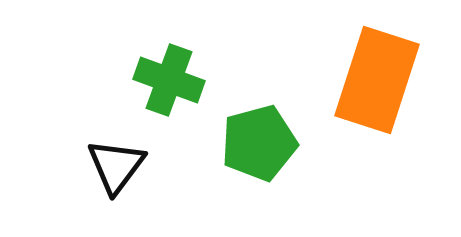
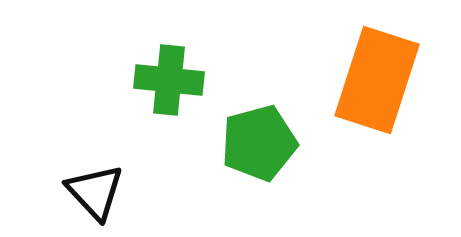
green cross: rotated 14 degrees counterclockwise
black triangle: moved 21 px left, 26 px down; rotated 20 degrees counterclockwise
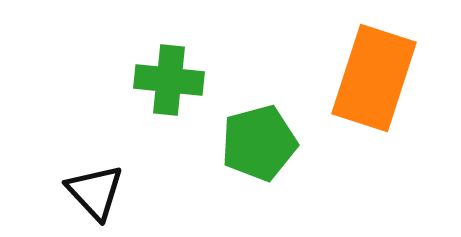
orange rectangle: moved 3 px left, 2 px up
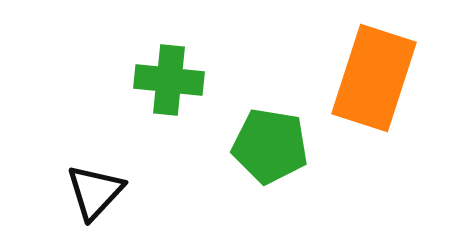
green pentagon: moved 11 px right, 3 px down; rotated 24 degrees clockwise
black triangle: rotated 26 degrees clockwise
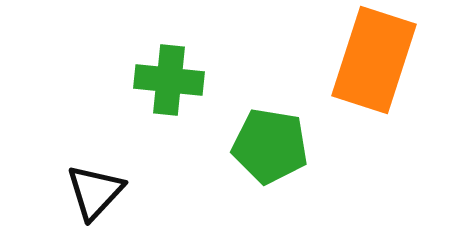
orange rectangle: moved 18 px up
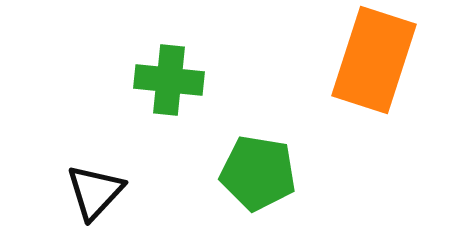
green pentagon: moved 12 px left, 27 px down
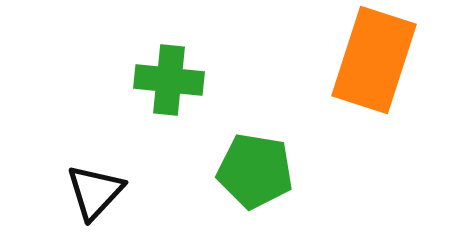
green pentagon: moved 3 px left, 2 px up
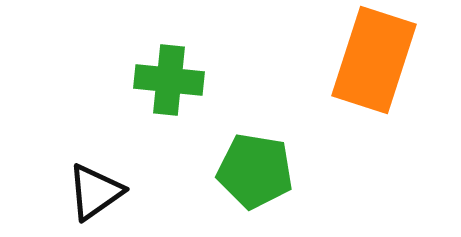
black triangle: rotated 12 degrees clockwise
